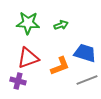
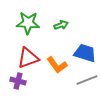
orange L-shape: moved 3 px left, 1 px up; rotated 75 degrees clockwise
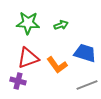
gray line: moved 5 px down
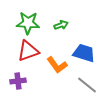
blue trapezoid: moved 1 px left
red triangle: moved 7 px up
purple cross: rotated 21 degrees counterclockwise
gray line: rotated 60 degrees clockwise
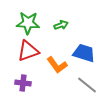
purple cross: moved 5 px right, 2 px down; rotated 14 degrees clockwise
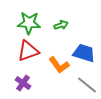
green star: moved 1 px right
orange L-shape: moved 2 px right
purple cross: rotated 28 degrees clockwise
